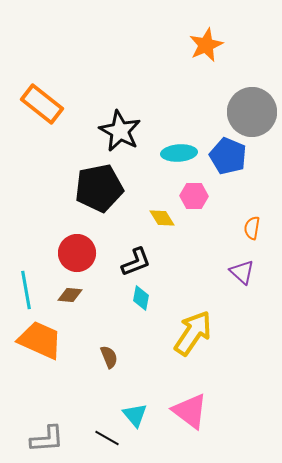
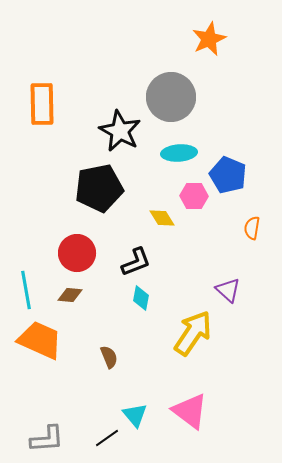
orange star: moved 3 px right, 6 px up
orange rectangle: rotated 51 degrees clockwise
gray circle: moved 81 px left, 15 px up
blue pentagon: moved 19 px down
purple triangle: moved 14 px left, 18 px down
black line: rotated 65 degrees counterclockwise
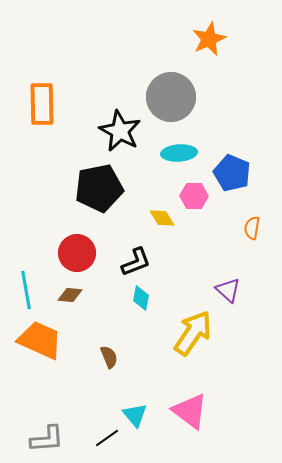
blue pentagon: moved 4 px right, 2 px up
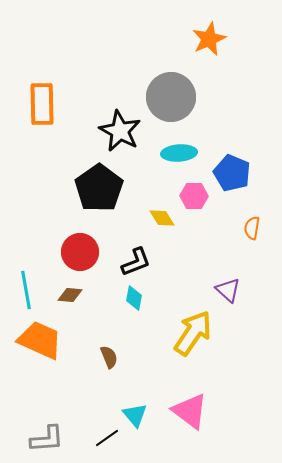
black pentagon: rotated 24 degrees counterclockwise
red circle: moved 3 px right, 1 px up
cyan diamond: moved 7 px left
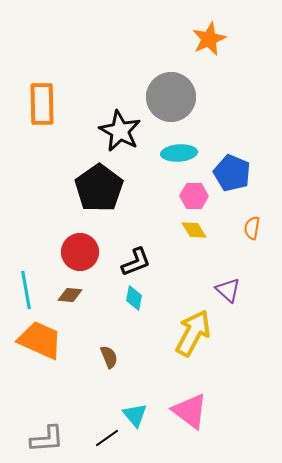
yellow diamond: moved 32 px right, 12 px down
yellow arrow: rotated 6 degrees counterclockwise
